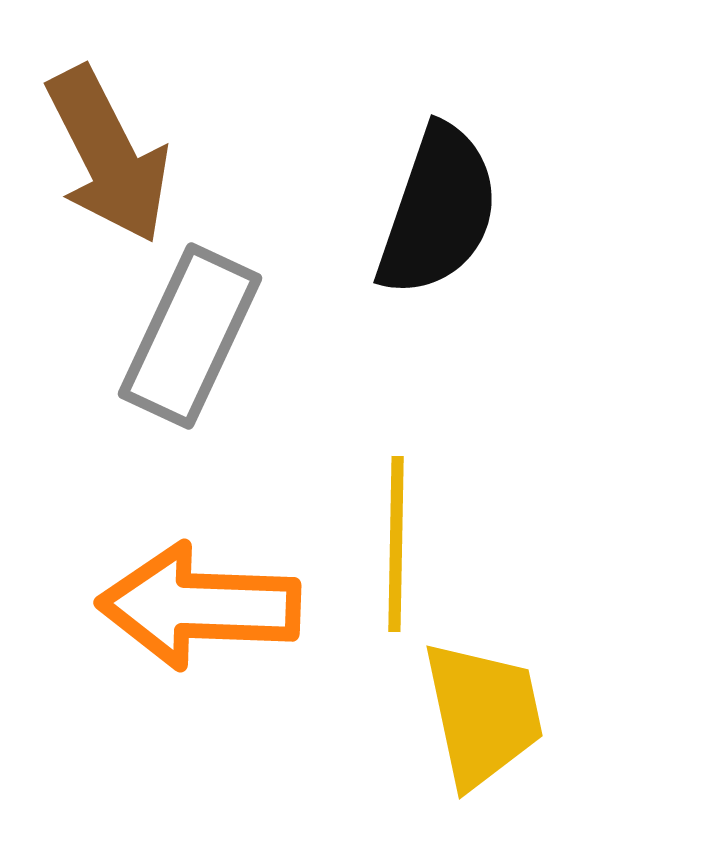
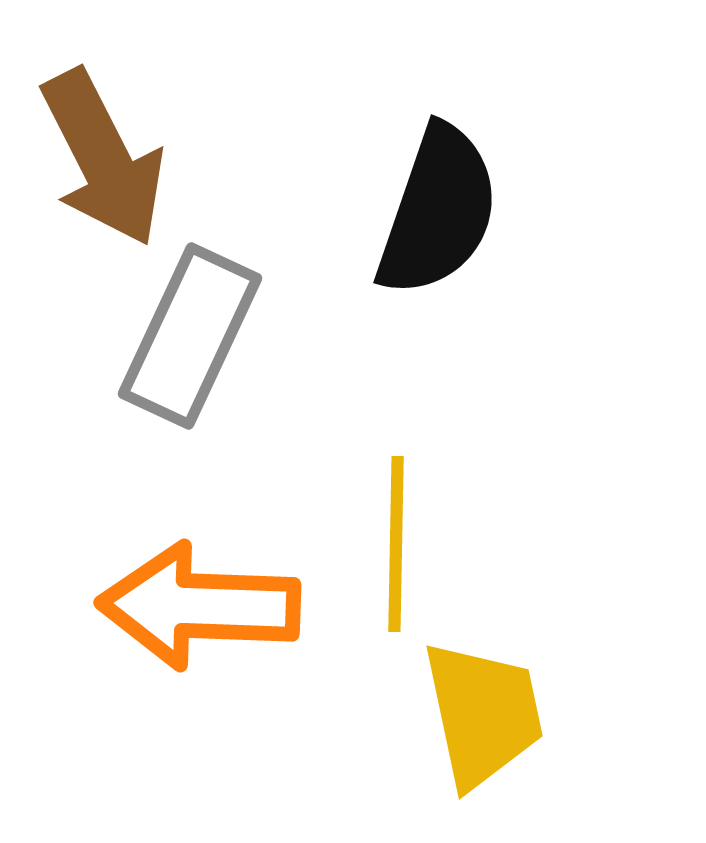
brown arrow: moved 5 px left, 3 px down
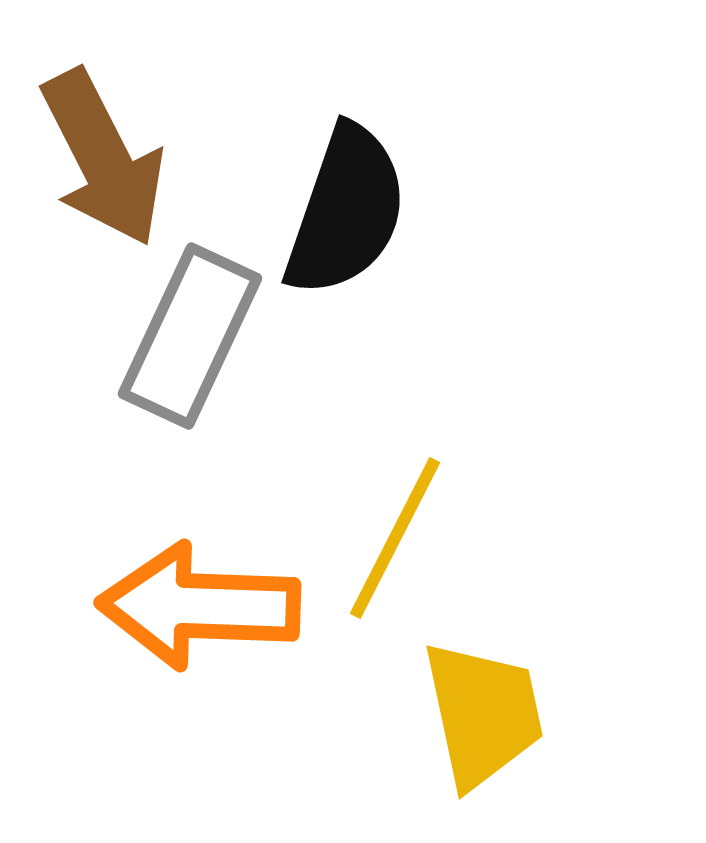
black semicircle: moved 92 px left
yellow line: moved 1 px left, 6 px up; rotated 26 degrees clockwise
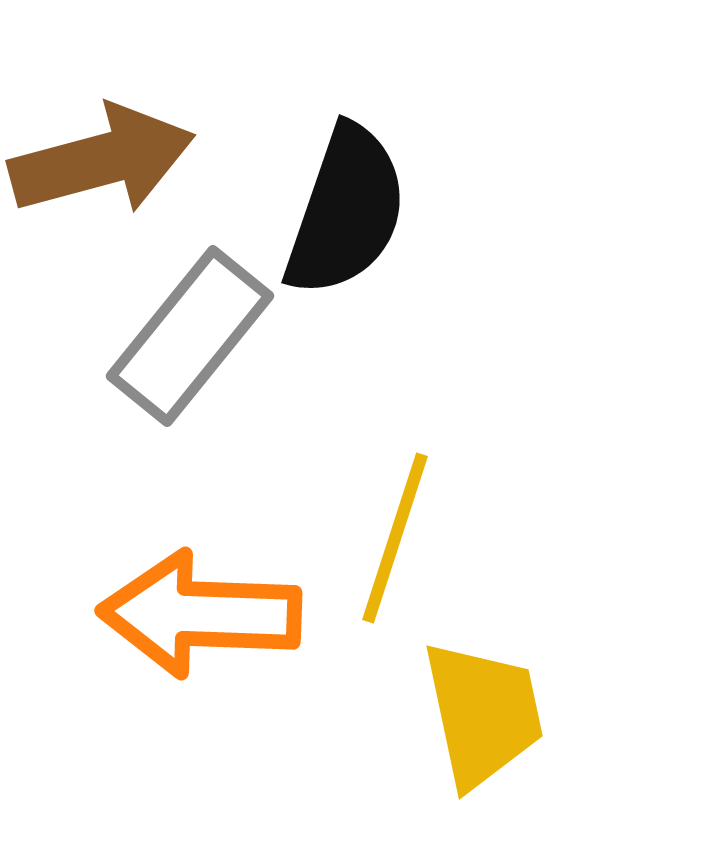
brown arrow: moved 1 px left, 2 px down; rotated 78 degrees counterclockwise
gray rectangle: rotated 14 degrees clockwise
yellow line: rotated 9 degrees counterclockwise
orange arrow: moved 1 px right, 8 px down
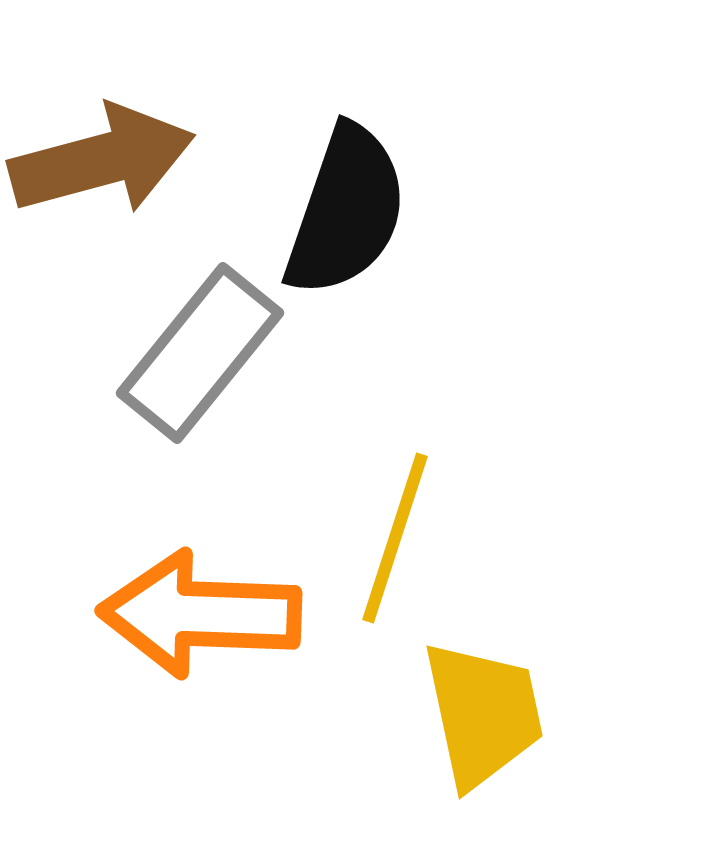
gray rectangle: moved 10 px right, 17 px down
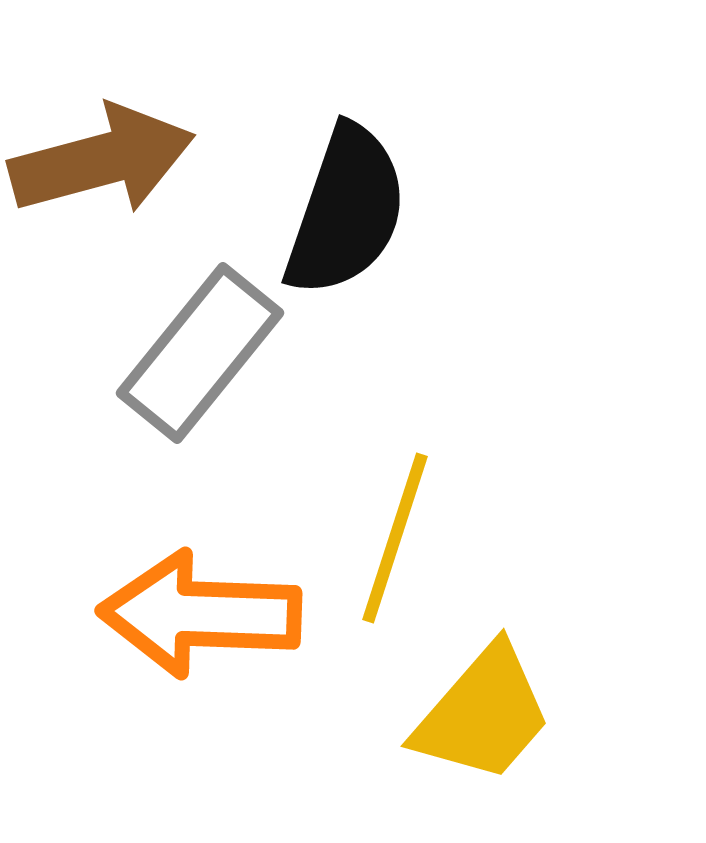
yellow trapezoid: rotated 53 degrees clockwise
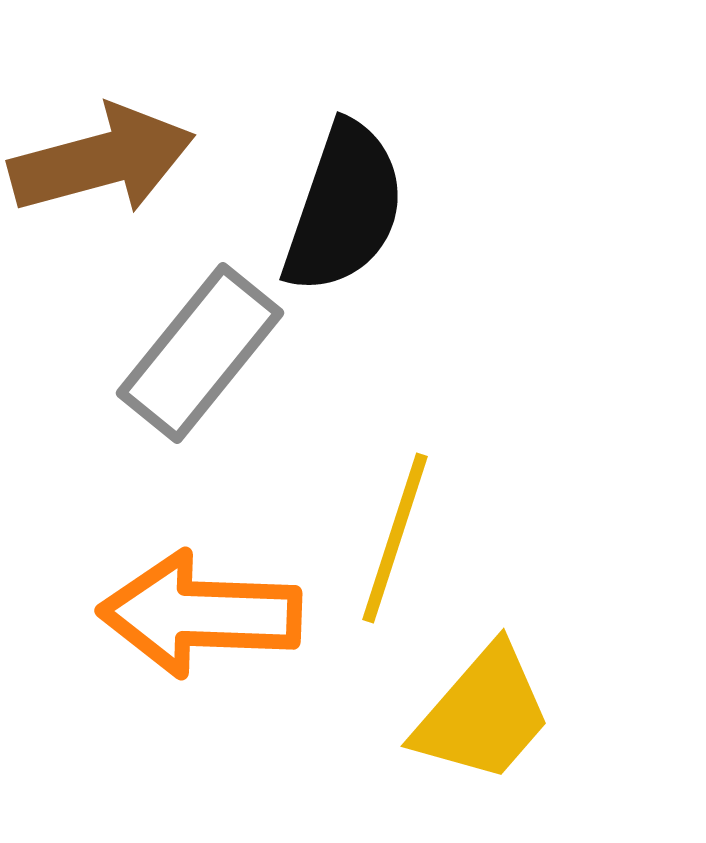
black semicircle: moved 2 px left, 3 px up
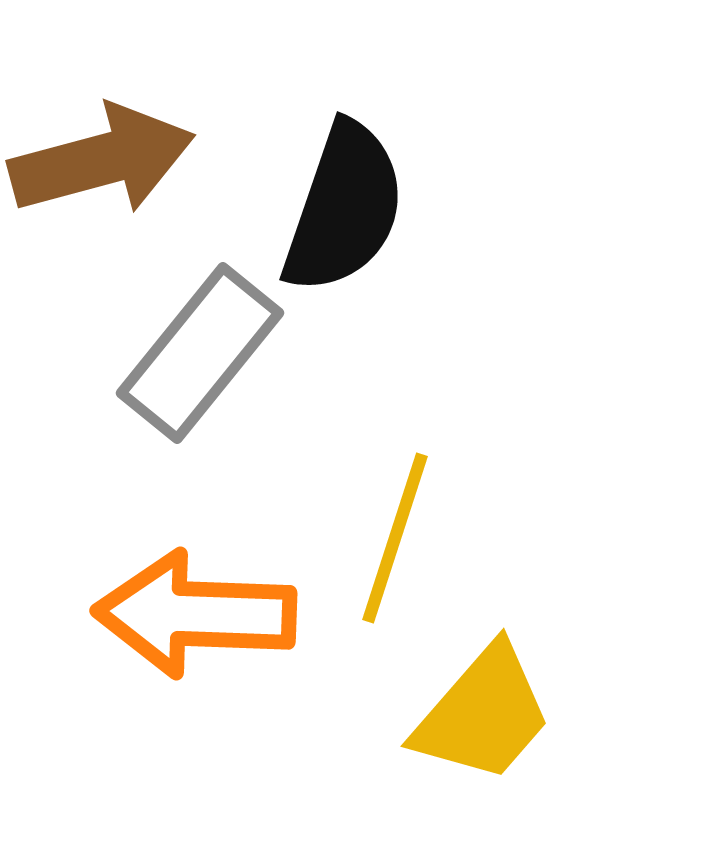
orange arrow: moved 5 px left
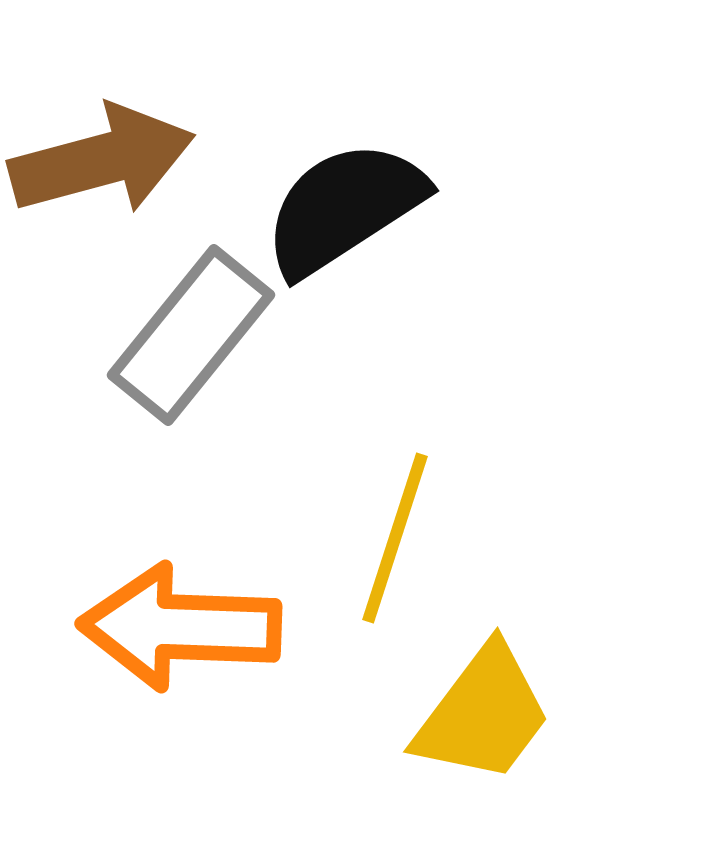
black semicircle: rotated 142 degrees counterclockwise
gray rectangle: moved 9 px left, 18 px up
orange arrow: moved 15 px left, 13 px down
yellow trapezoid: rotated 4 degrees counterclockwise
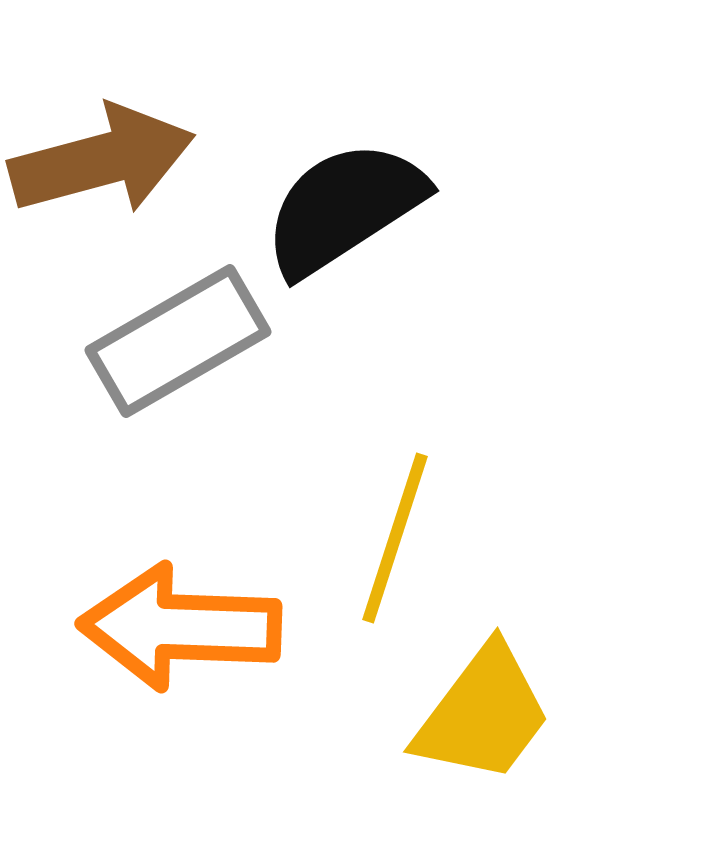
gray rectangle: moved 13 px left, 6 px down; rotated 21 degrees clockwise
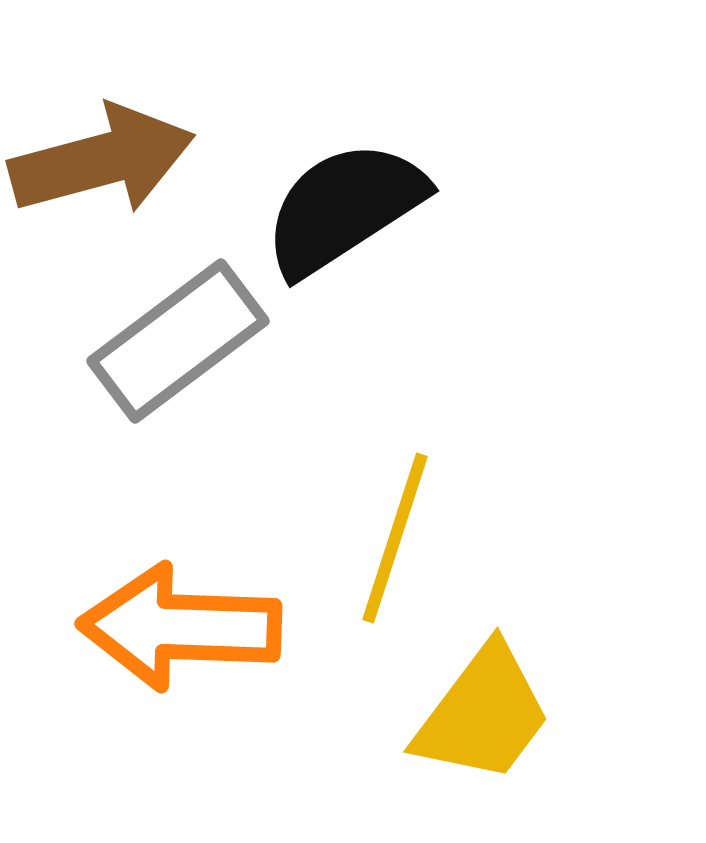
gray rectangle: rotated 7 degrees counterclockwise
